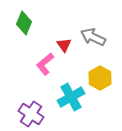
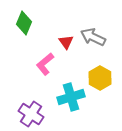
red triangle: moved 2 px right, 3 px up
cyan cross: rotated 12 degrees clockwise
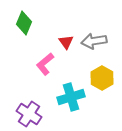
gray arrow: moved 1 px right, 4 px down; rotated 35 degrees counterclockwise
yellow hexagon: moved 2 px right
purple cross: moved 2 px left
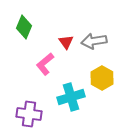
green diamond: moved 4 px down
purple cross: rotated 25 degrees counterclockwise
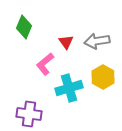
gray arrow: moved 3 px right
yellow hexagon: moved 1 px right, 1 px up
cyan cross: moved 2 px left, 9 px up
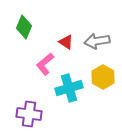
red triangle: rotated 21 degrees counterclockwise
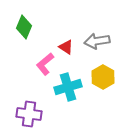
red triangle: moved 5 px down
cyan cross: moved 1 px left, 1 px up
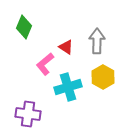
gray arrow: rotated 100 degrees clockwise
purple cross: moved 1 px left
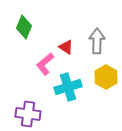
yellow hexagon: moved 3 px right
